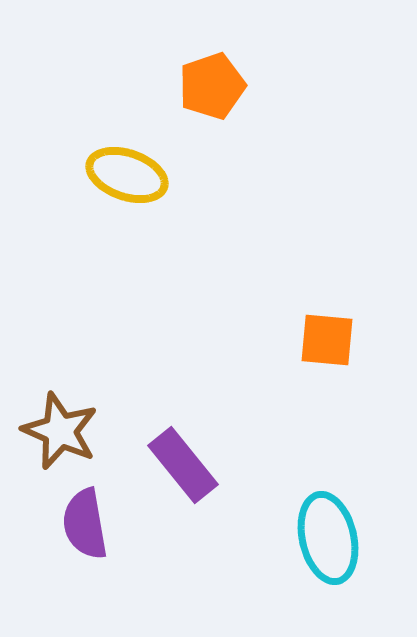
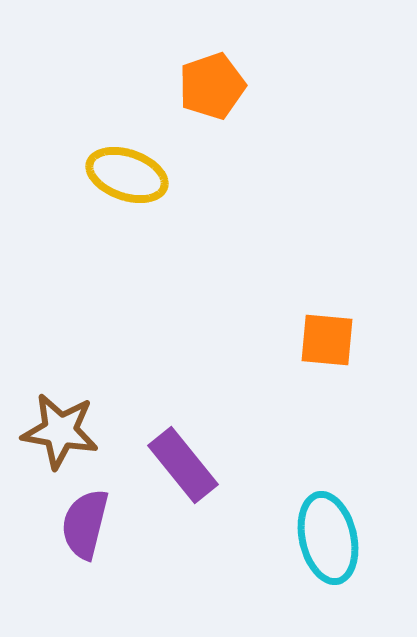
brown star: rotated 14 degrees counterclockwise
purple semicircle: rotated 24 degrees clockwise
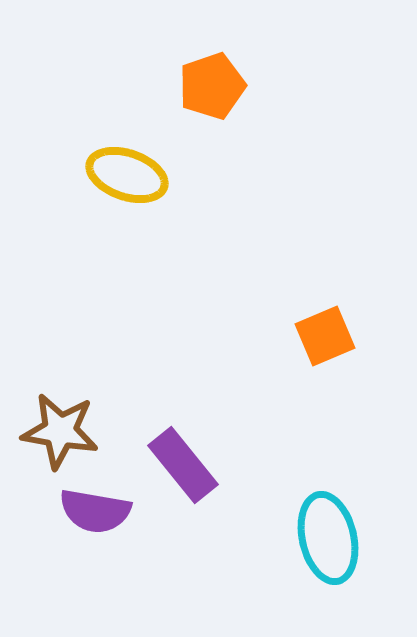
orange square: moved 2 px left, 4 px up; rotated 28 degrees counterclockwise
purple semicircle: moved 10 px right, 13 px up; rotated 94 degrees counterclockwise
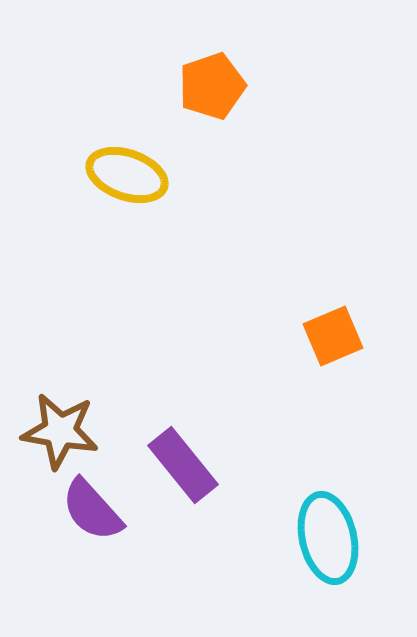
orange square: moved 8 px right
purple semicircle: moved 3 px left, 1 px up; rotated 38 degrees clockwise
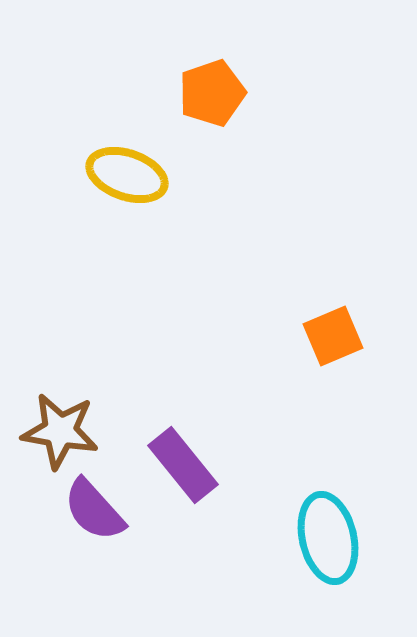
orange pentagon: moved 7 px down
purple semicircle: moved 2 px right
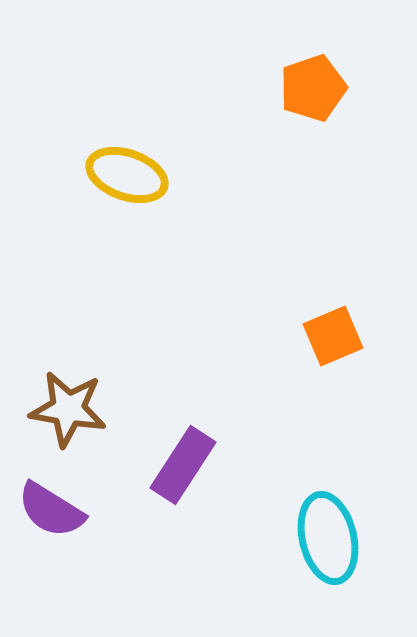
orange pentagon: moved 101 px right, 5 px up
brown star: moved 8 px right, 22 px up
purple rectangle: rotated 72 degrees clockwise
purple semicircle: moved 43 px left; rotated 16 degrees counterclockwise
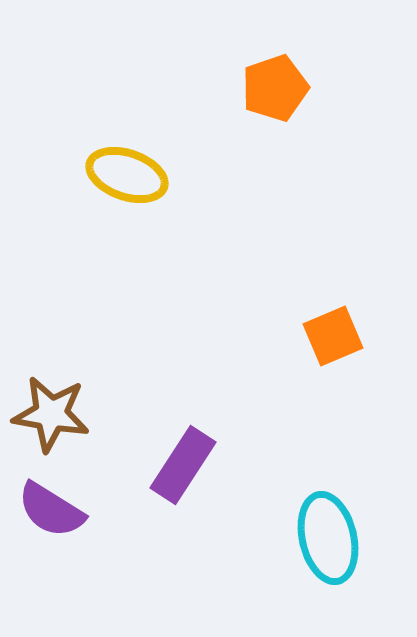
orange pentagon: moved 38 px left
brown star: moved 17 px left, 5 px down
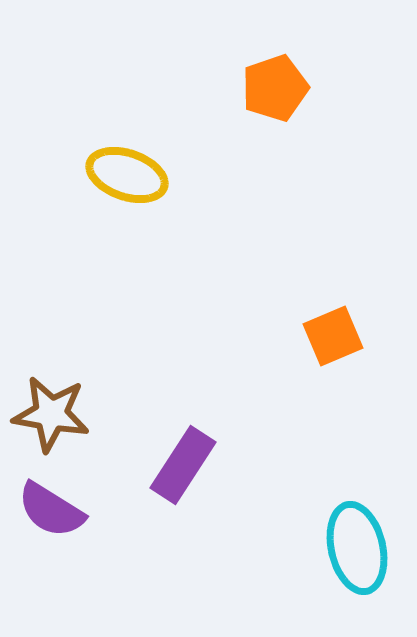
cyan ellipse: moved 29 px right, 10 px down
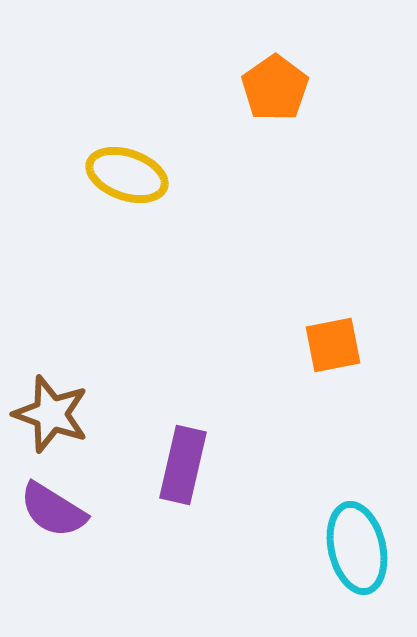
orange pentagon: rotated 16 degrees counterclockwise
orange square: moved 9 px down; rotated 12 degrees clockwise
brown star: rotated 10 degrees clockwise
purple rectangle: rotated 20 degrees counterclockwise
purple semicircle: moved 2 px right
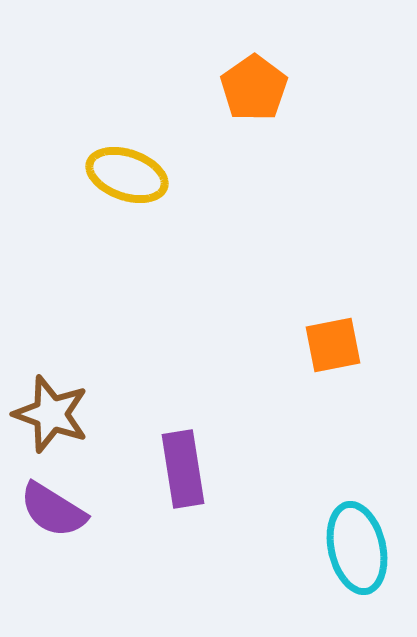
orange pentagon: moved 21 px left
purple rectangle: moved 4 px down; rotated 22 degrees counterclockwise
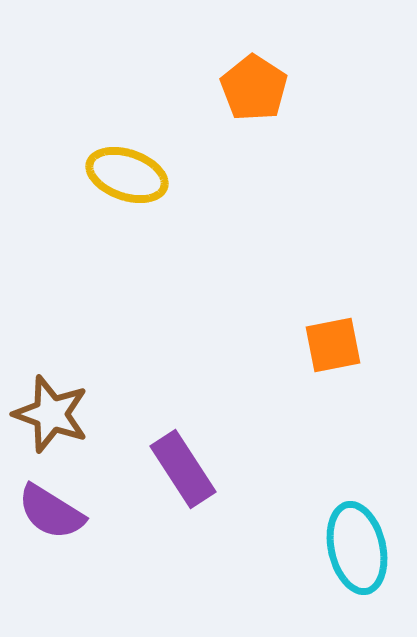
orange pentagon: rotated 4 degrees counterclockwise
purple rectangle: rotated 24 degrees counterclockwise
purple semicircle: moved 2 px left, 2 px down
